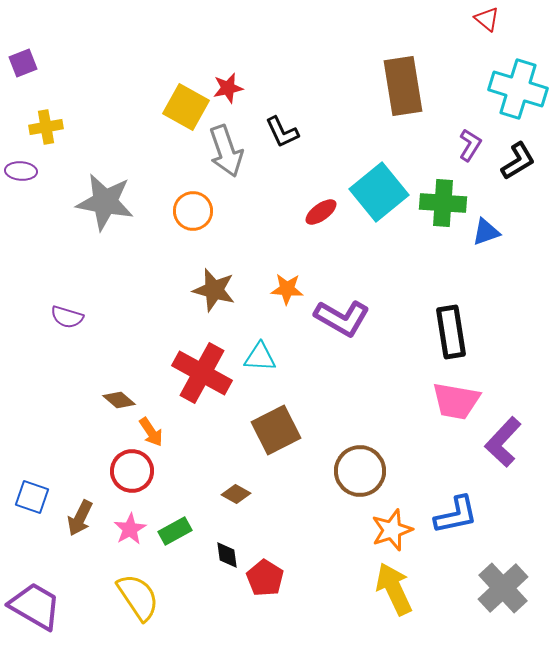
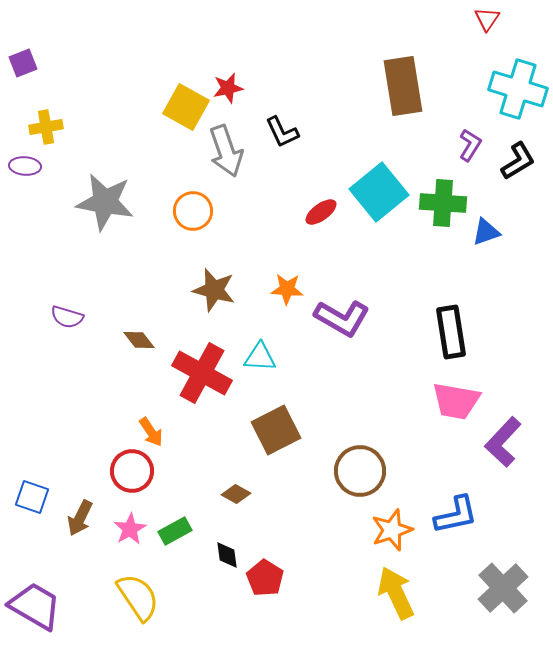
red triangle at (487, 19): rotated 24 degrees clockwise
purple ellipse at (21, 171): moved 4 px right, 5 px up
brown diamond at (119, 400): moved 20 px right, 60 px up; rotated 12 degrees clockwise
yellow arrow at (394, 589): moved 2 px right, 4 px down
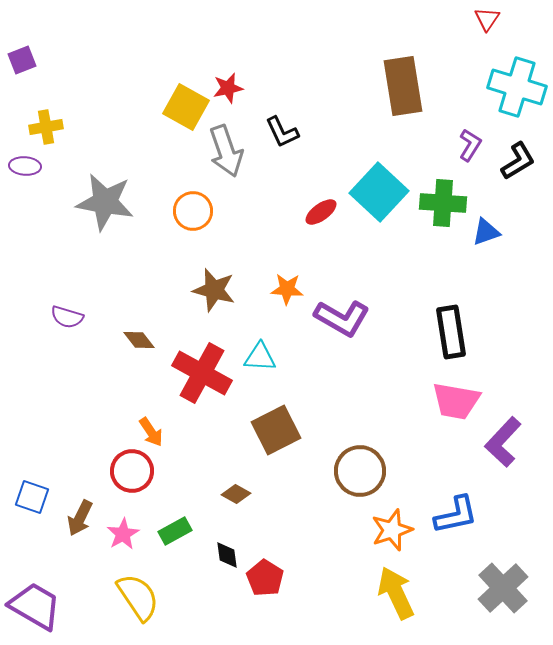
purple square at (23, 63): moved 1 px left, 3 px up
cyan cross at (518, 89): moved 1 px left, 2 px up
cyan square at (379, 192): rotated 8 degrees counterclockwise
pink star at (130, 529): moved 7 px left, 5 px down
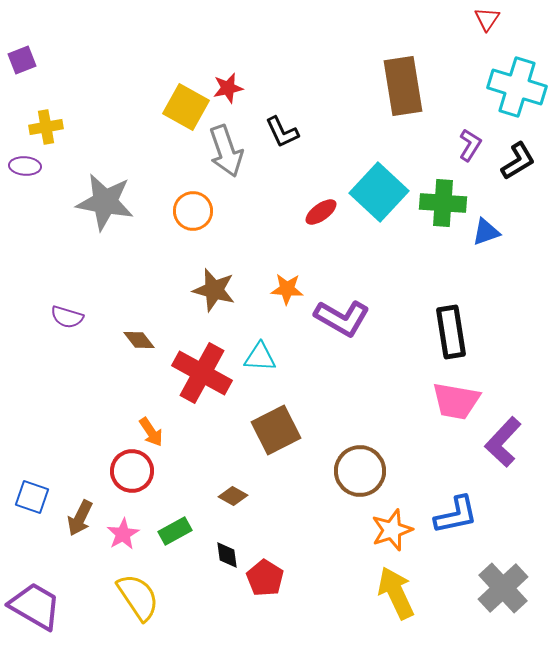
brown diamond at (236, 494): moved 3 px left, 2 px down
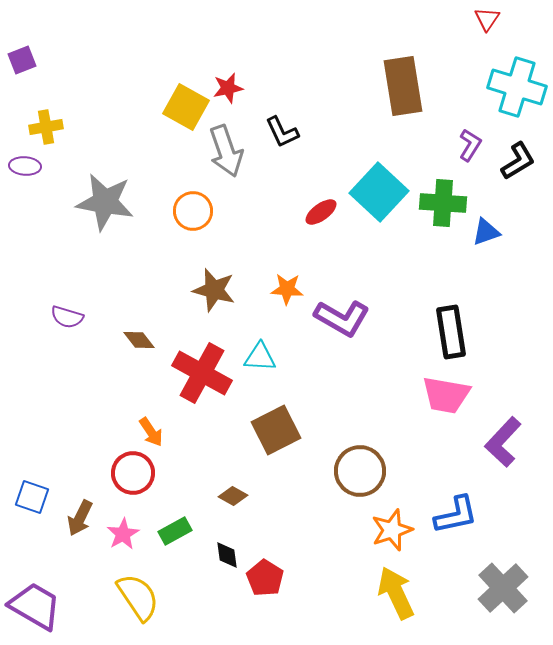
pink trapezoid at (456, 401): moved 10 px left, 6 px up
red circle at (132, 471): moved 1 px right, 2 px down
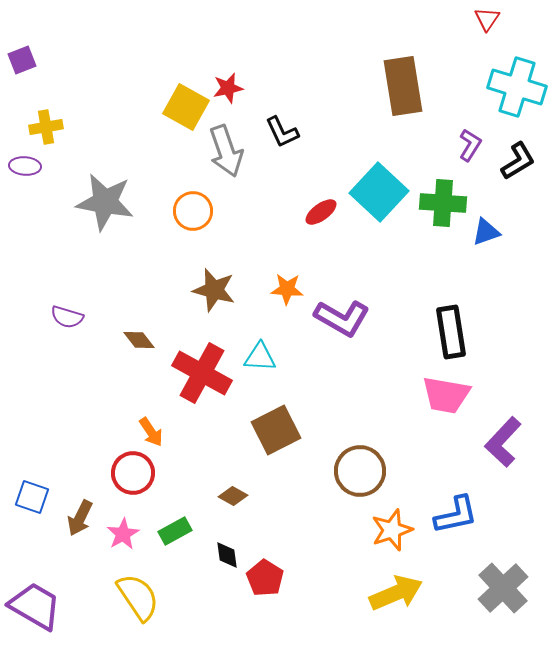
yellow arrow at (396, 593): rotated 92 degrees clockwise
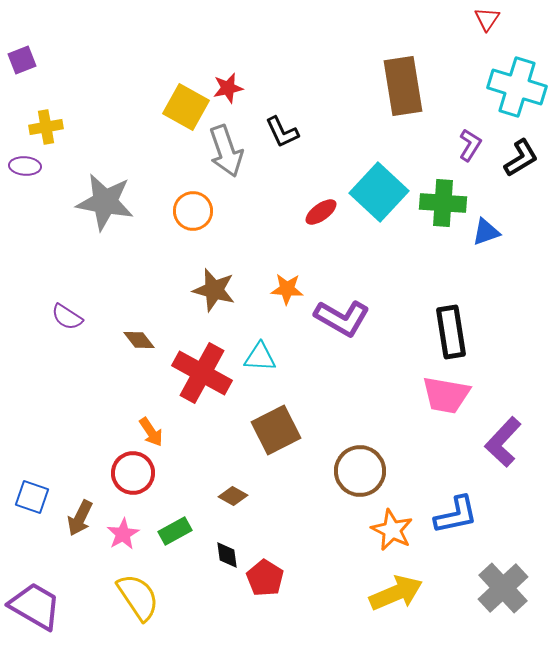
black L-shape at (518, 161): moved 3 px right, 3 px up
purple semicircle at (67, 317): rotated 16 degrees clockwise
orange star at (392, 530): rotated 27 degrees counterclockwise
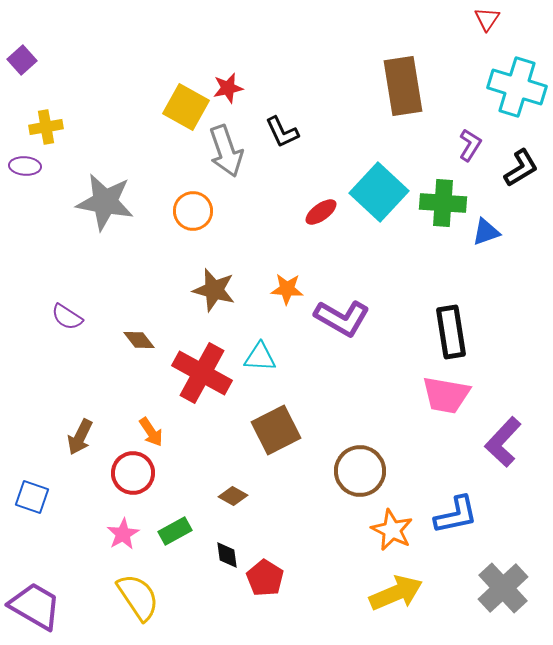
purple square at (22, 60): rotated 20 degrees counterclockwise
black L-shape at (521, 158): moved 10 px down
brown arrow at (80, 518): moved 81 px up
